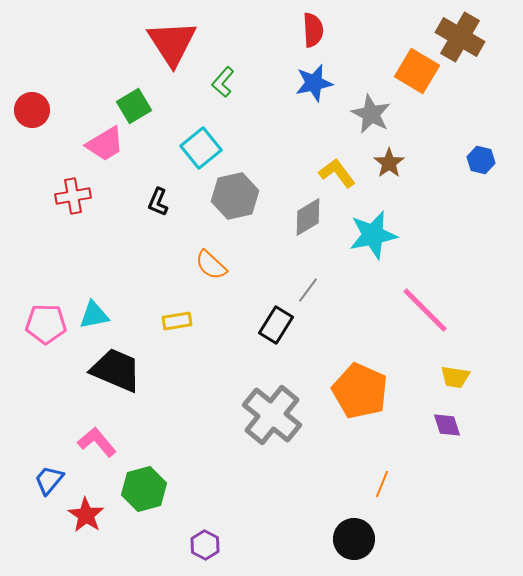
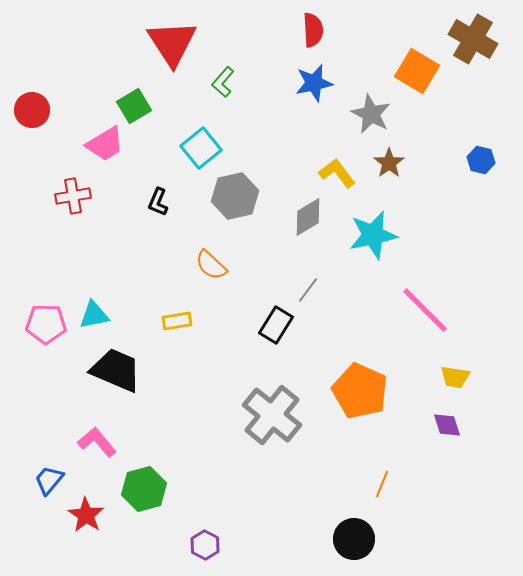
brown cross: moved 13 px right, 2 px down
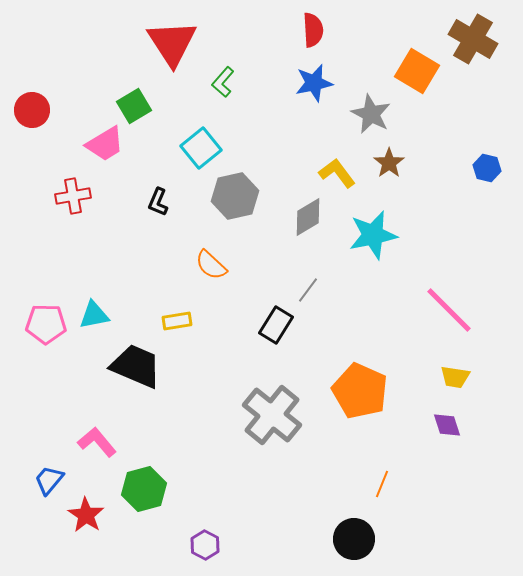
blue hexagon: moved 6 px right, 8 px down
pink line: moved 24 px right
black trapezoid: moved 20 px right, 4 px up
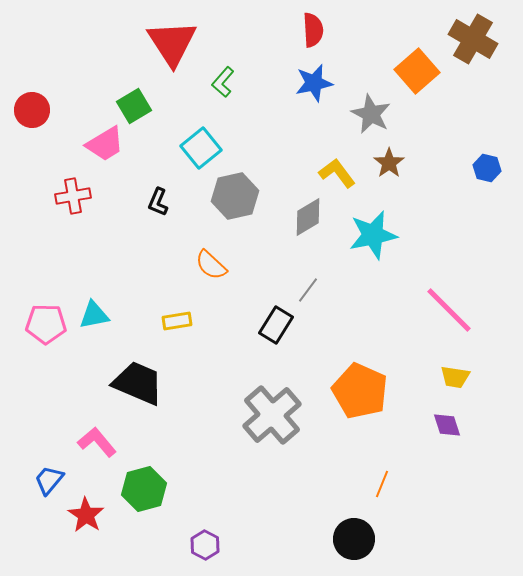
orange square: rotated 18 degrees clockwise
black trapezoid: moved 2 px right, 17 px down
gray cross: rotated 10 degrees clockwise
